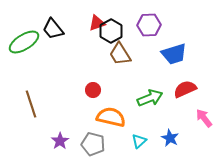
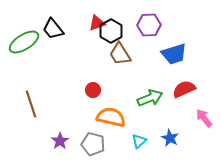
red semicircle: moved 1 px left
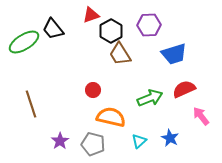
red triangle: moved 6 px left, 8 px up
pink arrow: moved 3 px left, 2 px up
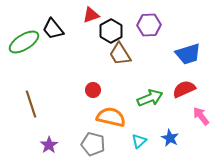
blue trapezoid: moved 14 px right
purple star: moved 11 px left, 4 px down
